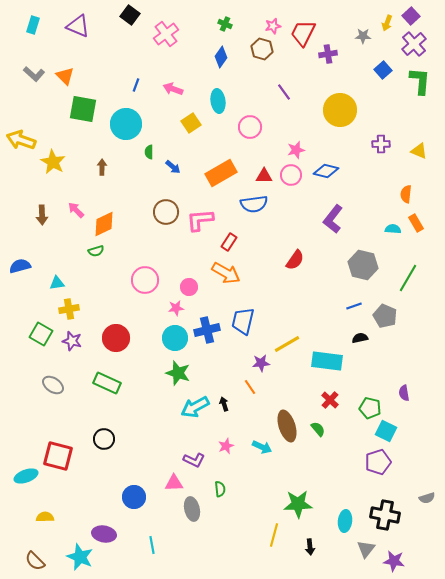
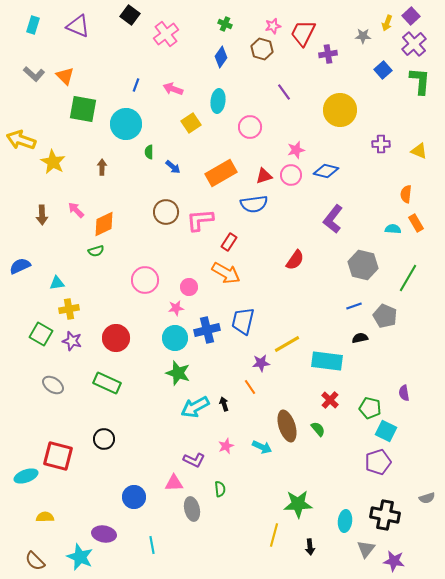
cyan ellipse at (218, 101): rotated 15 degrees clockwise
red triangle at (264, 176): rotated 18 degrees counterclockwise
blue semicircle at (20, 266): rotated 10 degrees counterclockwise
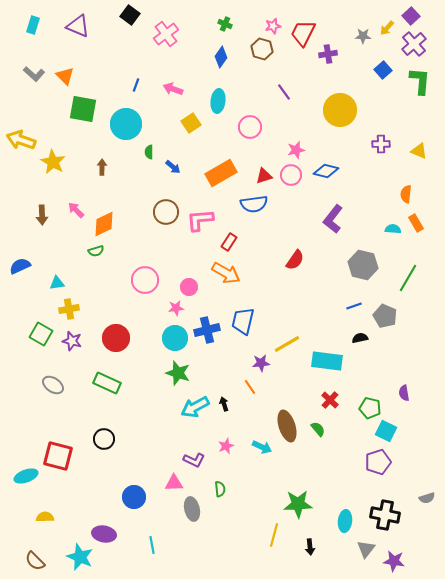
yellow arrow at (387, 23): moved 5 px down; rotated 21 degrees clockwise
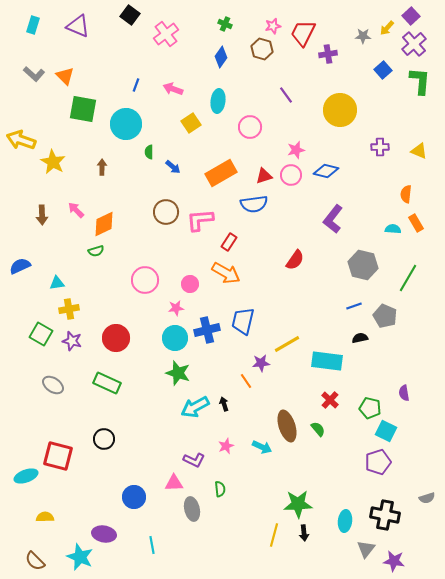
purple line at (284, 92): moved 2 px right, 3 px down
purple cross at (381, 144): moved 1 px left, 3 px down
pink circle at (189, 287): moved 1 px right, 3 px up
orange line at (250, 387): moved 4 px left, 6 px up
black arrow at (310, 547): moved 6 px left, 14 px up
